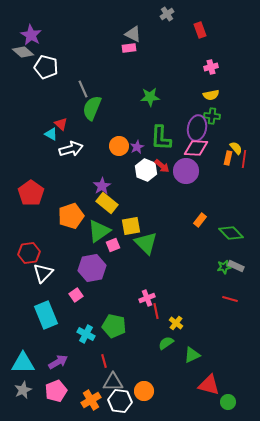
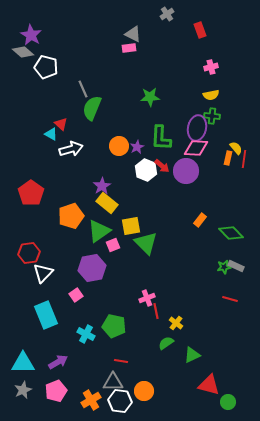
red line at (104, 361): moved 17 px right; rotated 64 degrees counterclockwise
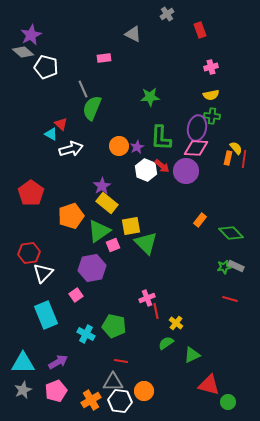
purple star at (31, 35): rotated 15 degrees clockwise
pink rectangle at (129, 48): moved 25 px left, 10 px down
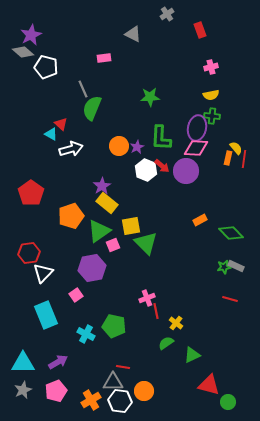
orange rectangle at (200, 220): rotated 24 degrees clockwise
red line at (121, 361): moved 2 px right, 6 px down
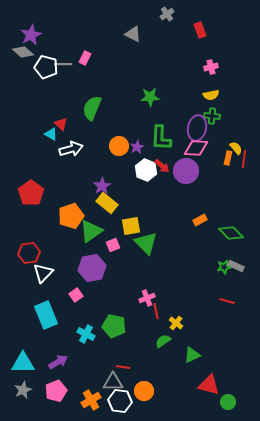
pink rectangle at (104, 58): moved 19 px left; rotated 56 degrees counterclockwise
gray line at (83, 89): moved 20 px left, 25 px up; rotated 66 degrees counterclockwise
green triangle at (99, 231): moved 8 px left
red line at (230, 299): moved 3 px left, 2 px down
green semicircle at (166, 343): moved 3 px left, 2 px up
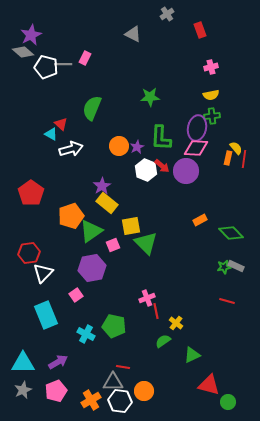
green cross at (212, 116): rotated 14 degrees counterclockwise
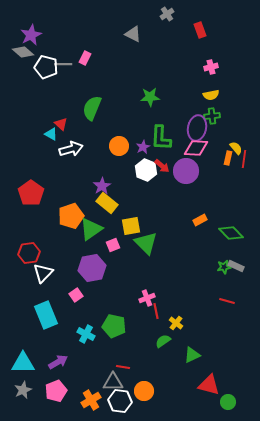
purple star at (137, 147): moved 6 px right
green triangle at (91, 231): moved 2 px up
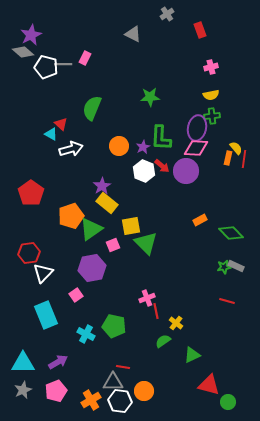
white hexagon at (146, 170): moved 2 px left, 1 px down
